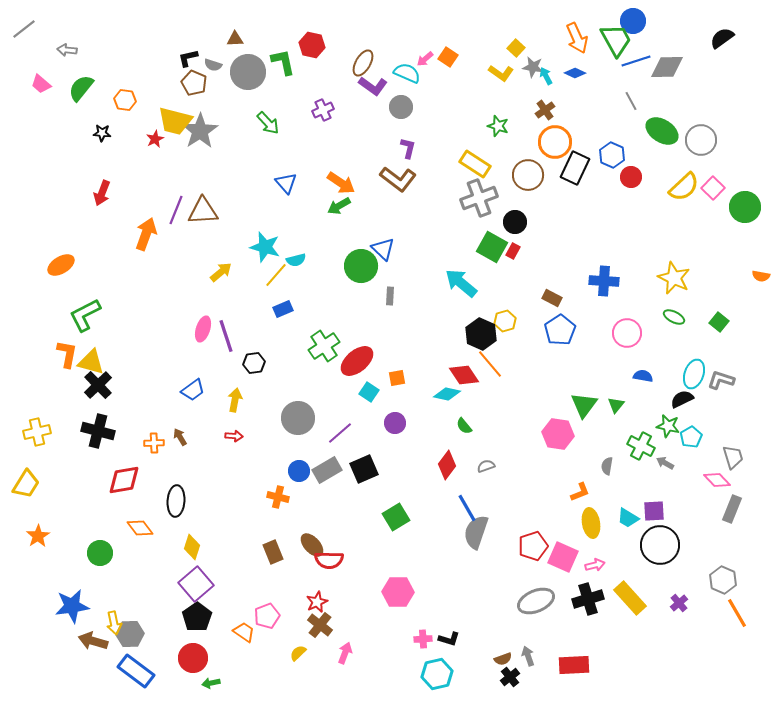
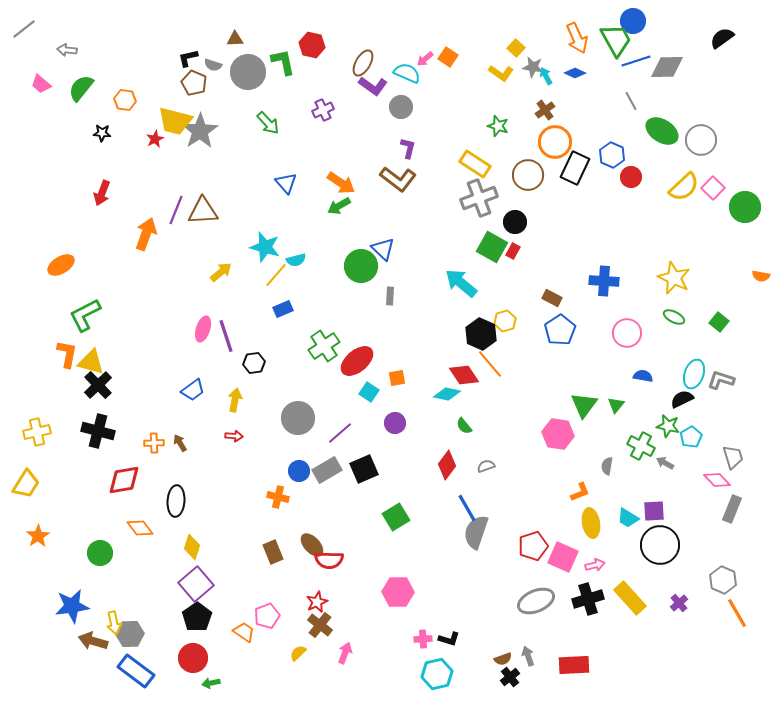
brown arrow at (180, 437): moved 6 px down
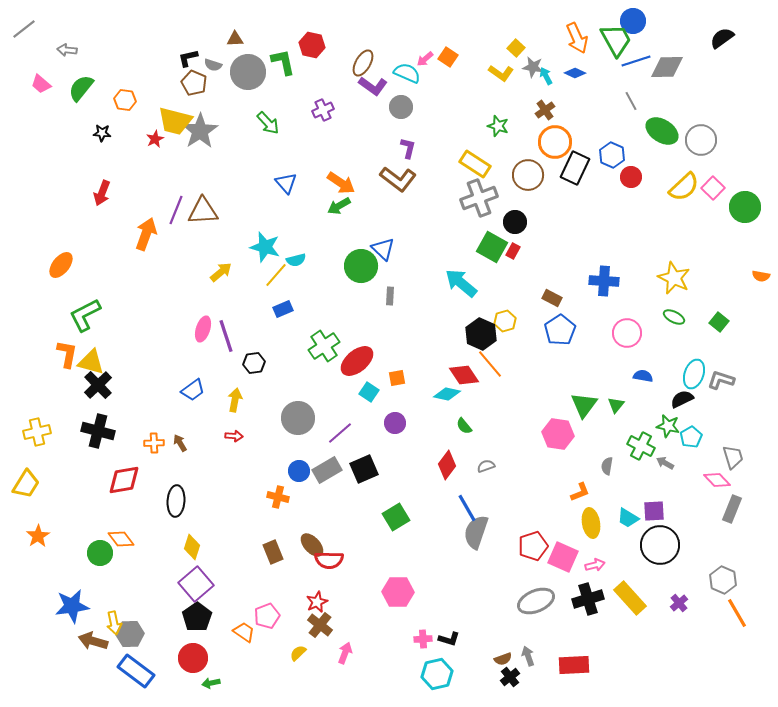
orange ellipse at (61, 265): rotated 20 degrees counterclockwise
orange diamond at (140, 528): moved 19 px left, 11 px down
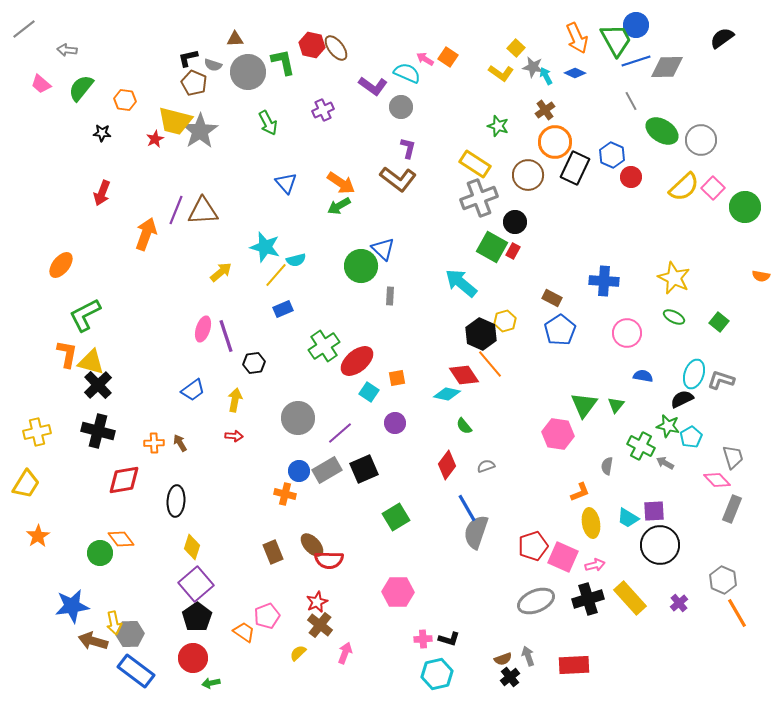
blue circle at (633, 21): moved 3 px right, 4 px down
pink arrow at (425, 59): rotated 72 degrees clockwise
brown ellipse at (363, 63): moved 27 px left, 15 px up; rotated 68 degrees counterclockwise
green arrow at (268, 123): rotated 15 degrees clockwise
orange cross at (278, 497): moved 7 px right, 3 px up
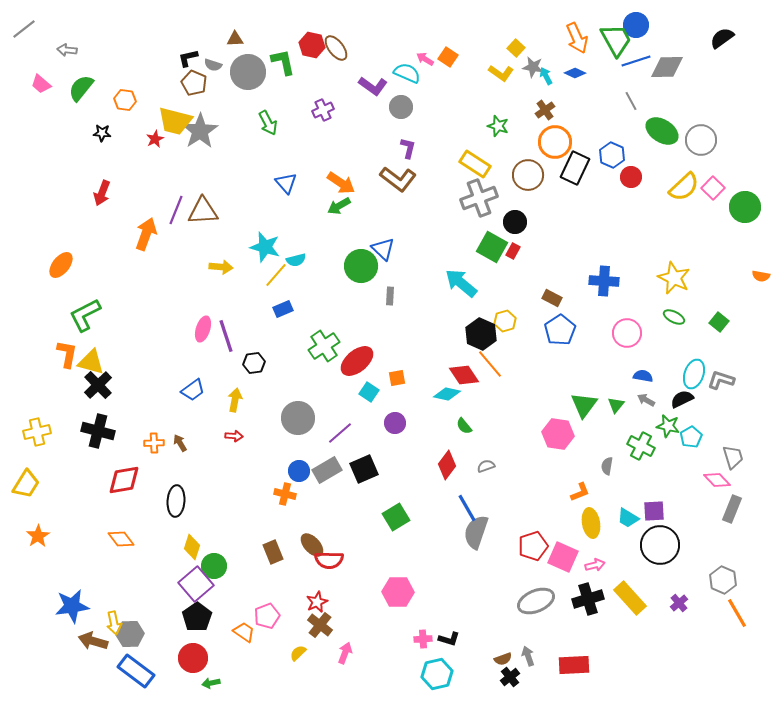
yellow arrow at (221, 272): moved 5 px up; rotated 45 degrees clockwise
gray arrow at (665, 463): moved 19 px left, 63 px up
green circle at (100, 553): moved 114 px right, 13 px down
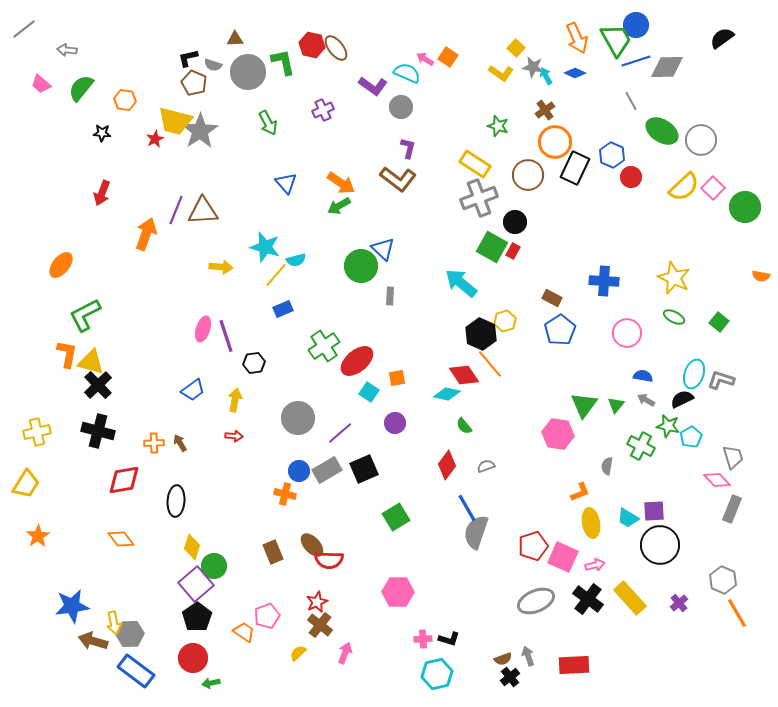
black cross at (588, 599): rotated 36 degrees counterclockwise
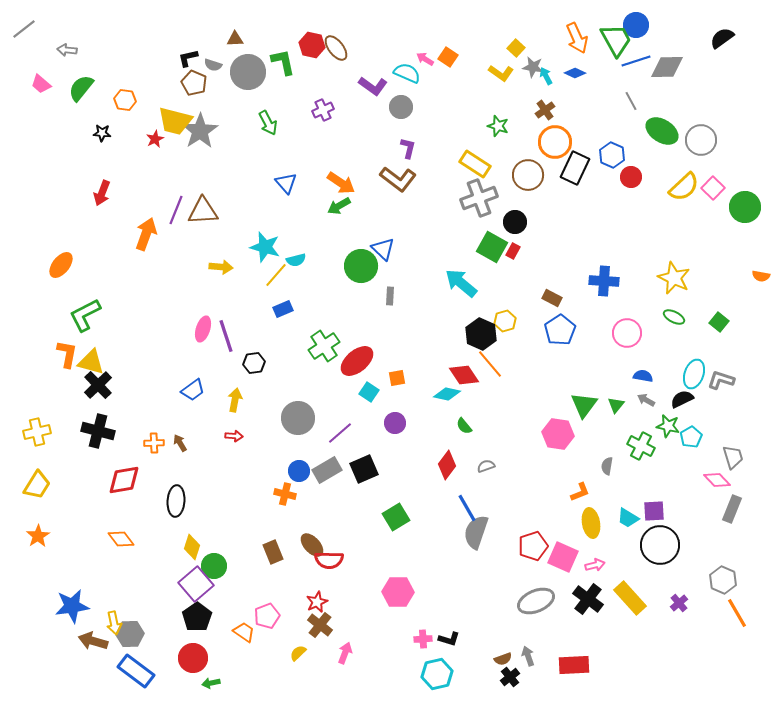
yellow trapezoid at (26, 484): moved 11 px right, 1 px down
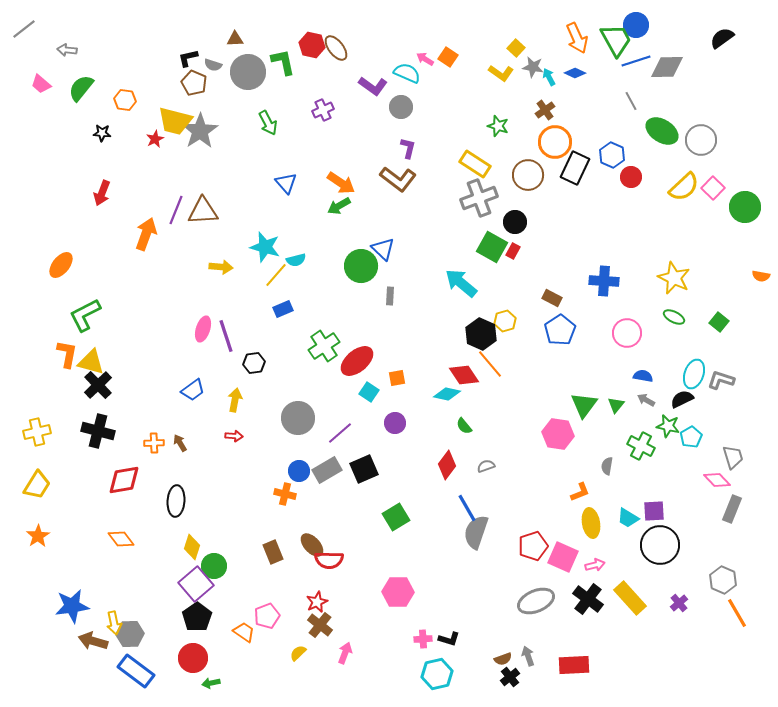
cyan arrow at (546, 76): moved 3 px right, 1 px down
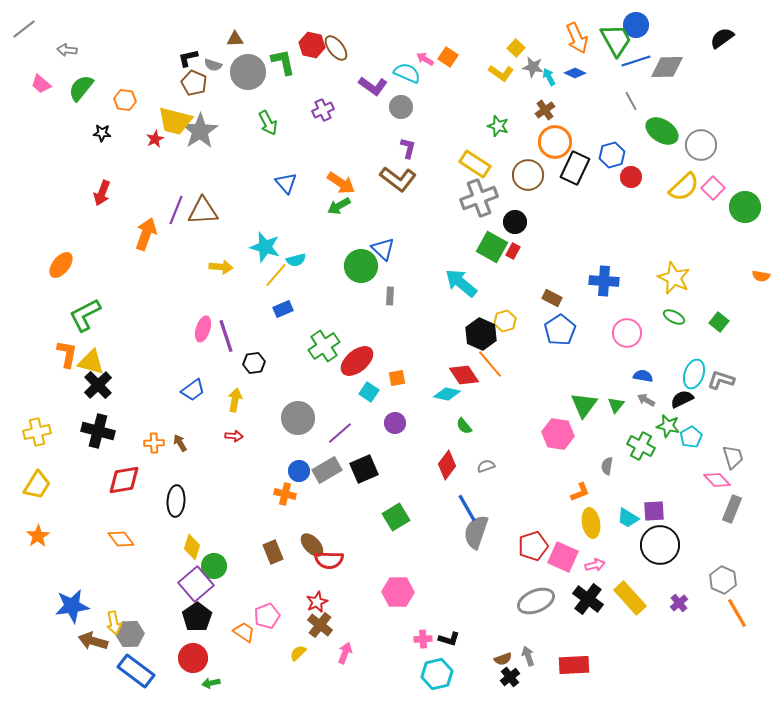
gray circle at (701, 140): moved 5 px down
blue hexagon at (612, 155): rotated 20 degrees clockwise
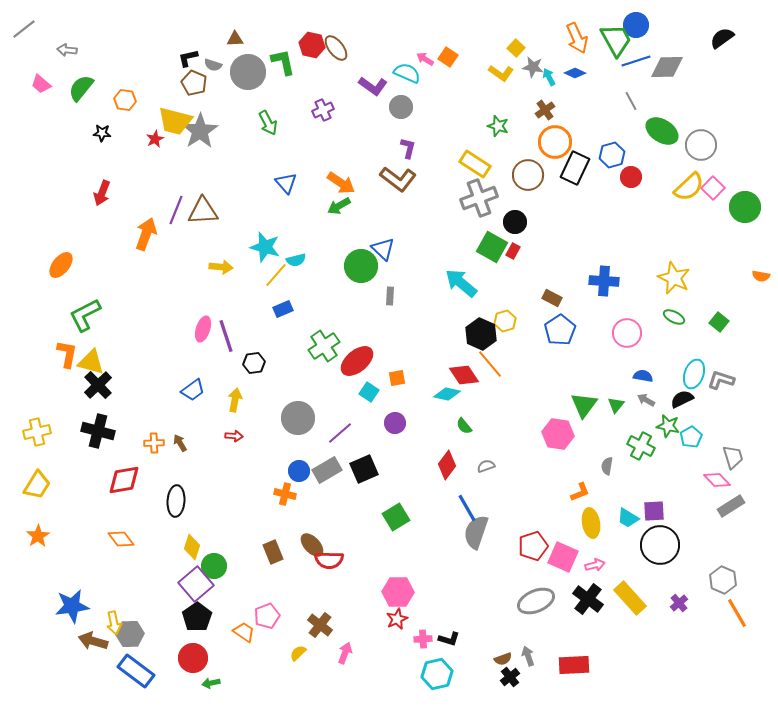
yellow semicircle at (684, 187): moved 5 px right
gray rectangle at (732, 509): moved 1 px left, 3 px up; rotated 36 degrees clockwise
red star at (317, 602): moved 80 px right, 17 px down
